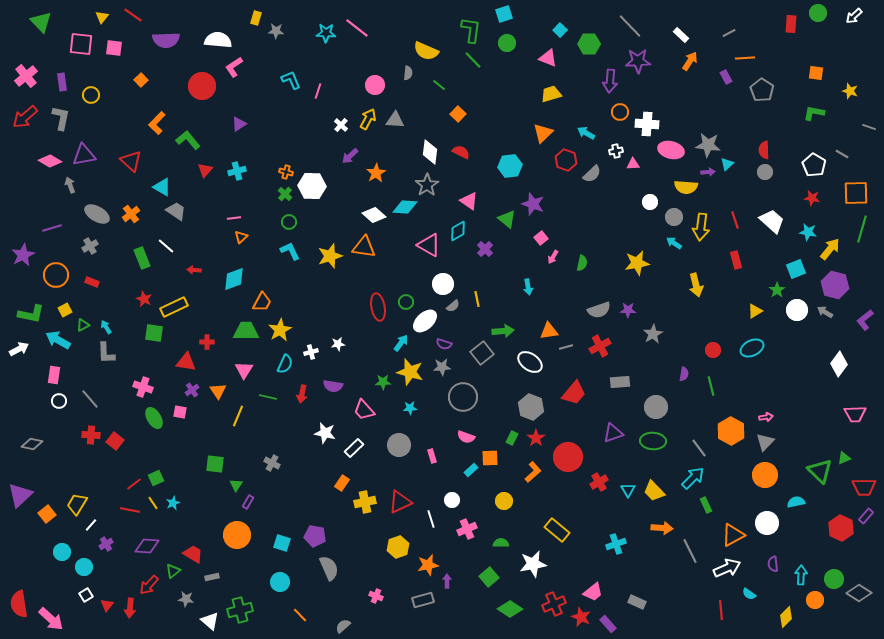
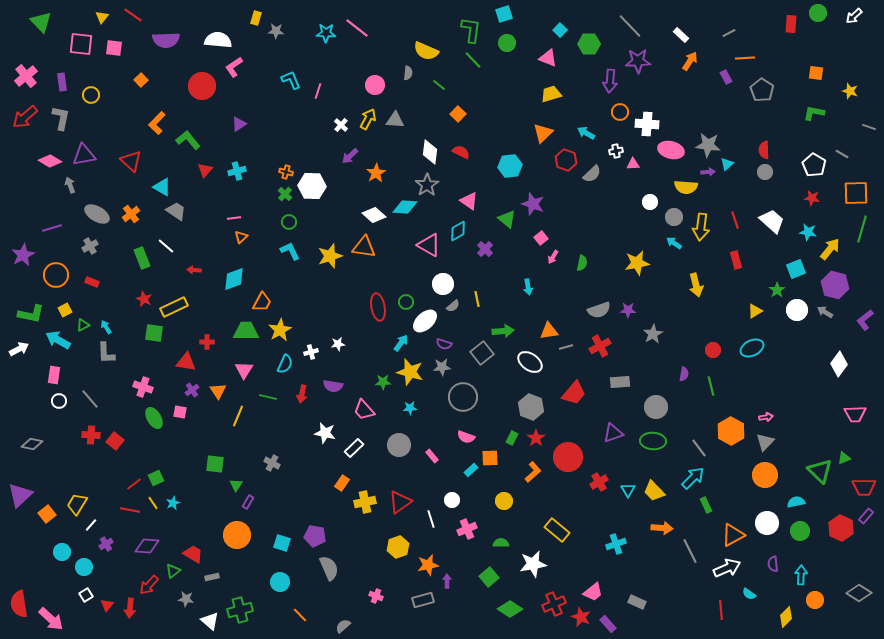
pink rectangle at (432, 456): rotated 24 degrees counterclockwise
red triangle at (400, 502): rotated 10 degrees counterclockwise
green circle at (834, 579): moved 34 px left, 48 px up
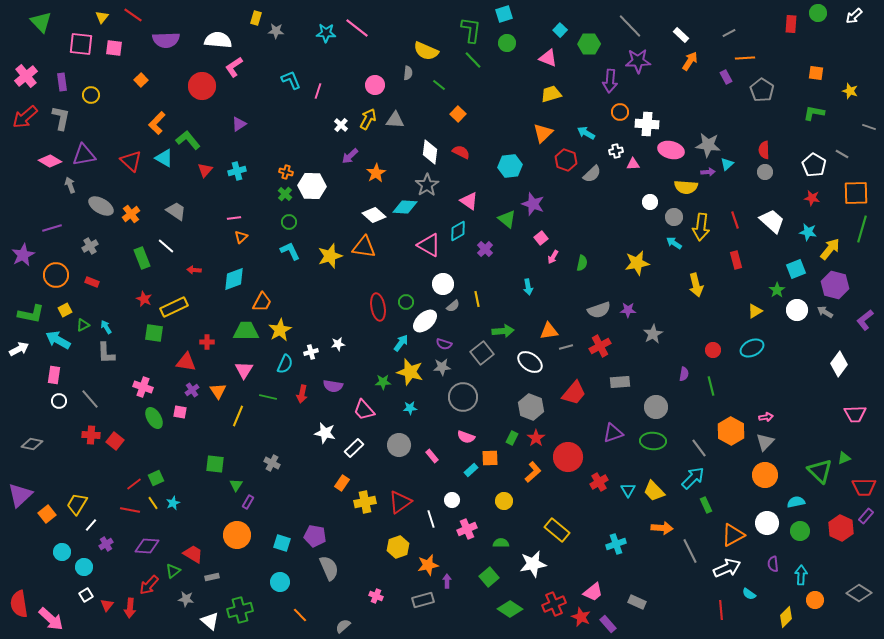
cyan triangle at (162, 187): moved 2 px right, 29 px up
gray ellipse at (97, 214): moved 4 px right, 8 px up
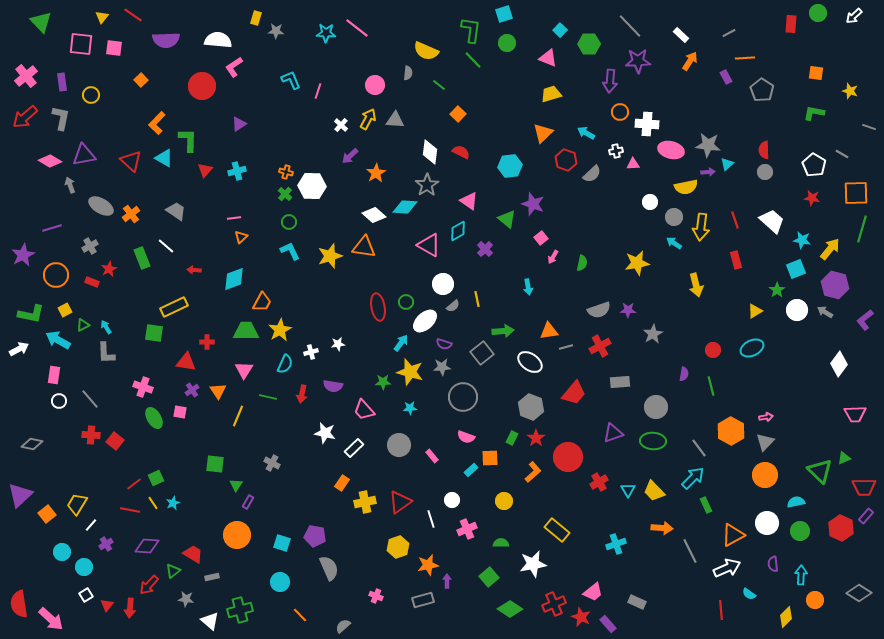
green L-shape at (188, 140): rotated 40 degrees clockwise
yellow semicircle at (686, 187): rotated 15 degrees counterclockwise
cyan star at (808, 232): moved 6 px left, 8 px down
red star at (144, 299): moved 35 px left, 30 px up; rotated 21 degrees clockwise
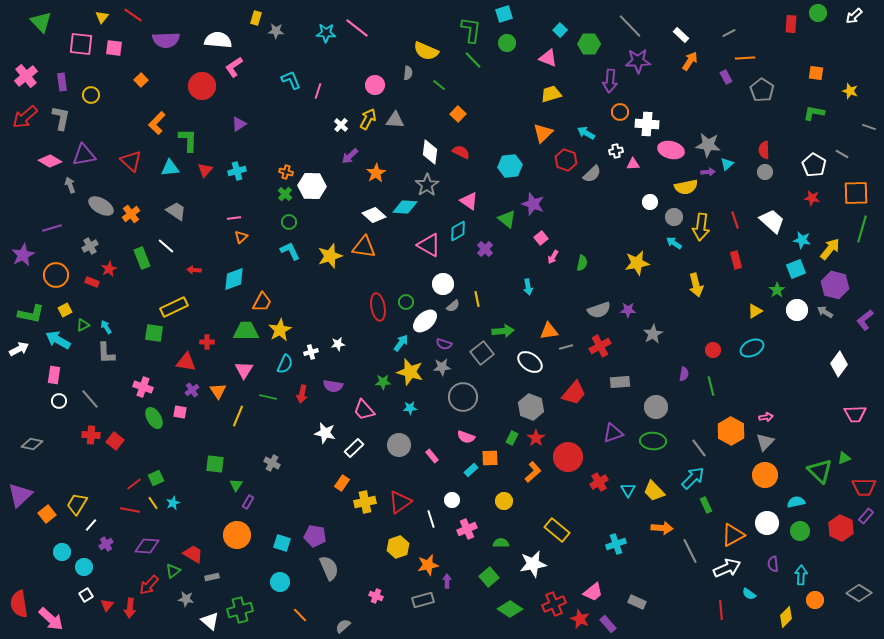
cyan triangle at (164, 158): moved 6 px right, 10 px down; rotated 36 degrees counterclockwise
red star at (581, 617): moved 1 px left, 2 px down
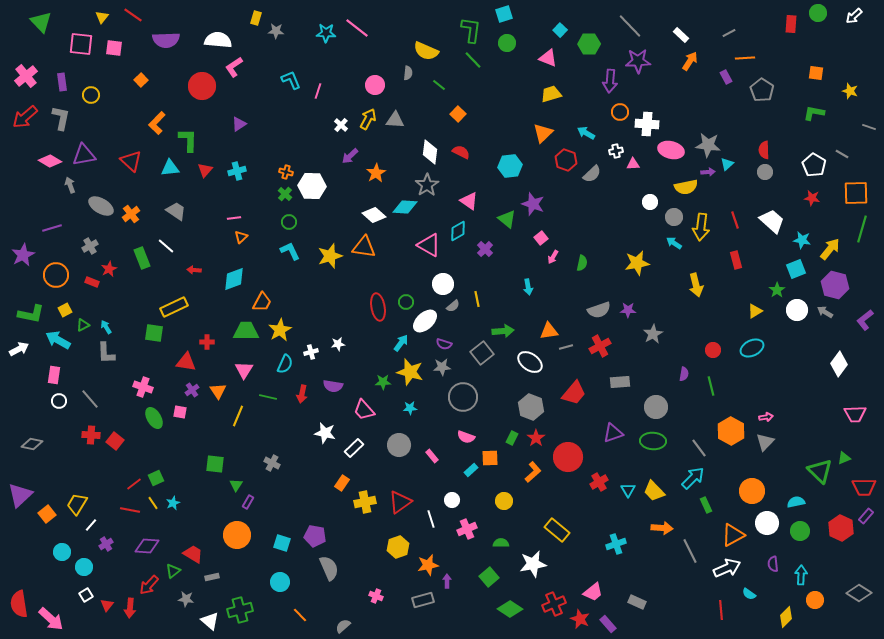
orange circle at (765, 475): moved 13 px left, 16 px down
